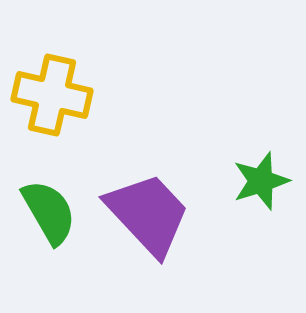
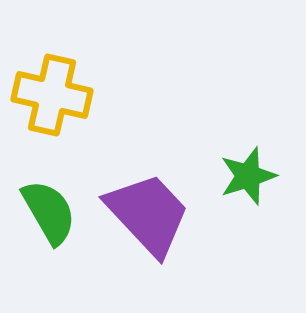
green star: moved 13 px left, 5 px up
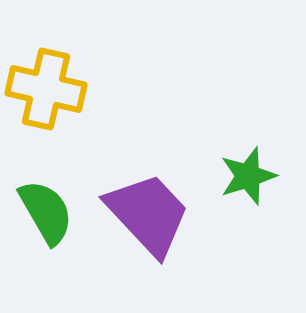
yellow cross: moved 6 px left, 6 px up
green semicircle: moved 3 px left
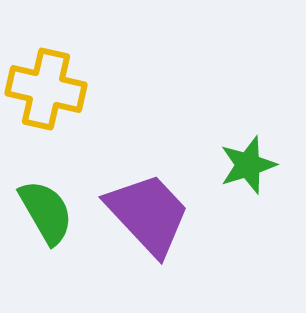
green star: moved 11 px up
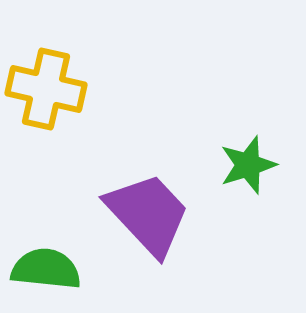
green semicircle: moved 57 px down; rotated 54 degrees counterclockwise
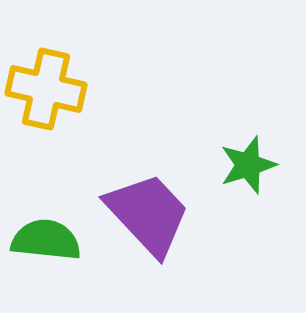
green semicircle: moved 29 px up
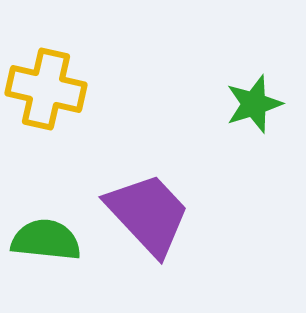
green star: moved 6 px right, 61 px up
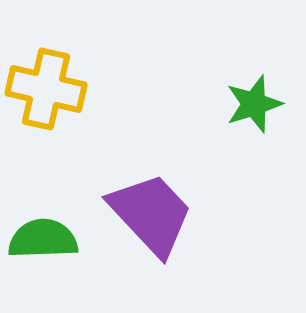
purple trapezoid: moved 3 px right
green semicircle: moved 3 px left, 1 px up; rotated 8 degrees counterclockwise
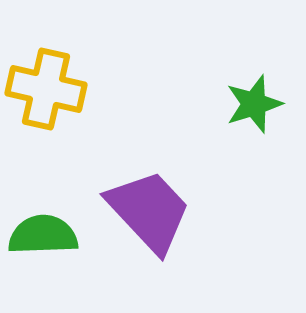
purple trapezoid: moved 2 px left, 3 px up
green semicircle: moved 4 px up
